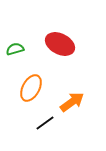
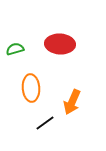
red ellipse: rotated 24 degrees counterclockwise
orange ellipse: rotated 32 degrees counterclockwise
orange arrow: rotated 150 degrees clockwise
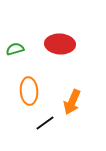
orange ellipse: moved 2 px left, 3 px down
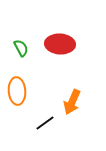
green semicircle: moved 6 px right, 1 px up; rotated 78 degrees clockwise
orange ellipse: moved 12 px left
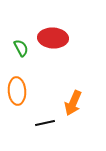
red ellipse: moved 7 px left, 6 px up
orange arrow: moved 1 px right, 1 px down
black line: rotated 24 degrees clockwise
